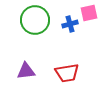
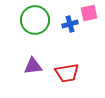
purple triangle: moved 7 px right, 5 px up
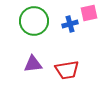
green circle: moved 1 px left, 1 px down
purple triangle: moved 2 px up
red trapezoid: moved 3 px up
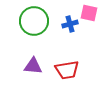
pink square: rotated 24 degrees clockwise
purple triangle: moved 2 px down; rotated 12 degrees clockwise
